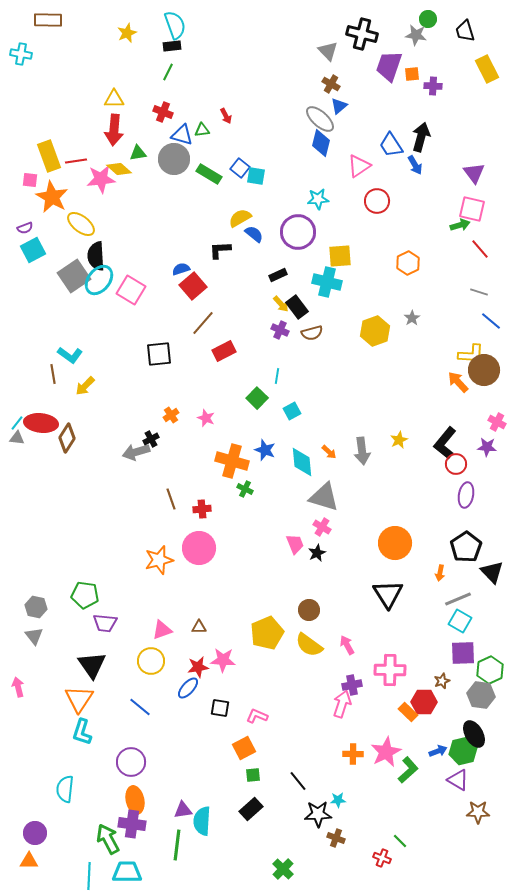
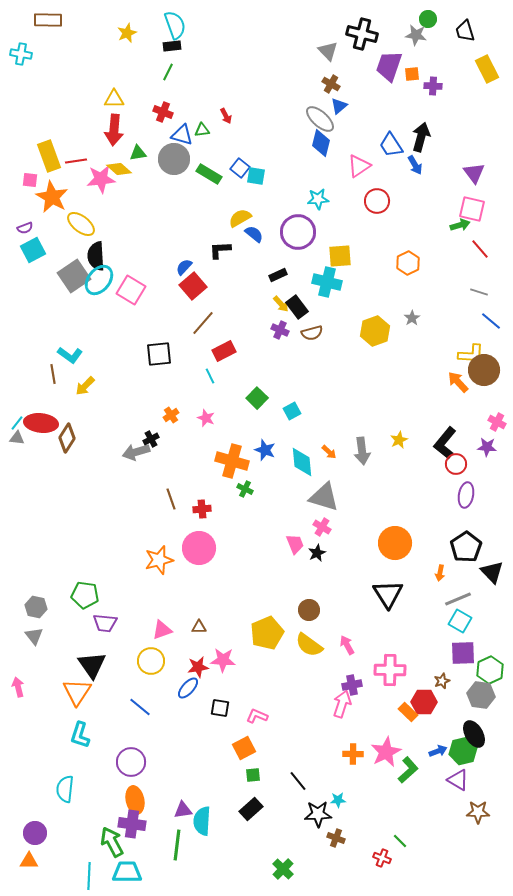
blue semicircle at (181, 269): moved 3 px right, 2 px up; rotated 30 degrees counterclockwise
cyan line at (277, 376): moved 67 px left; rotated 35 degrees counterclockwise
orange triangle at (79, 699): moved 2 px left, 7 px up
cyan L-shape at (82, 732): moved 2 px left, 3 px down
green arrow at (108, 839): moved 4 px right, 3 px down
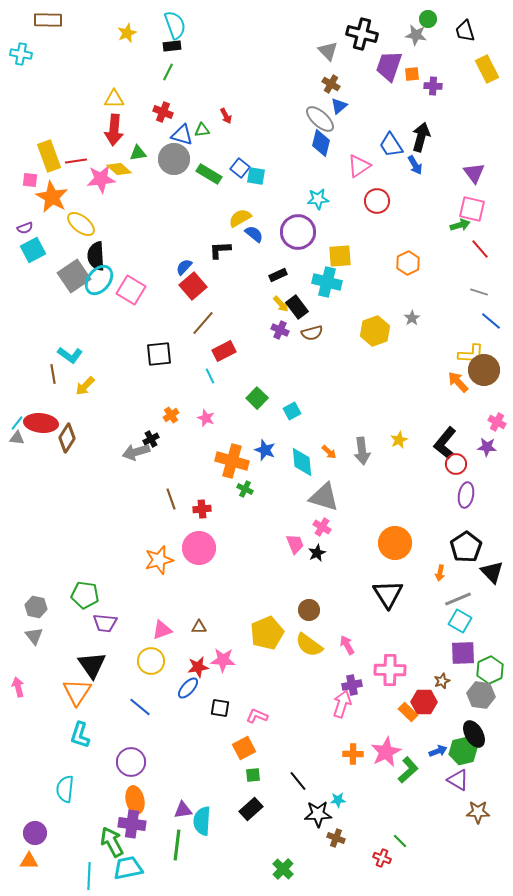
cyan trapezoid at (127, 872): moved 1 px right, 4 px up; rotated 12 degrees counterclockwise
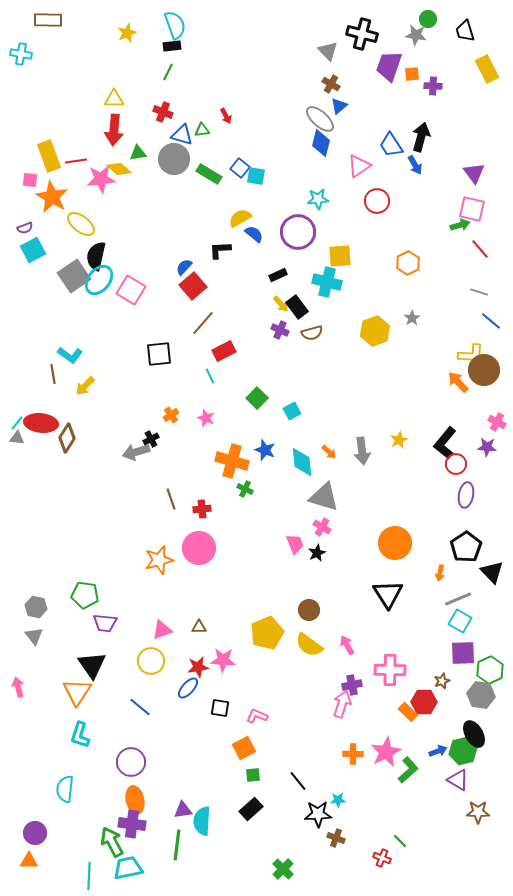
black semicircle at (96, 256): rotated 16 degrees clockwise
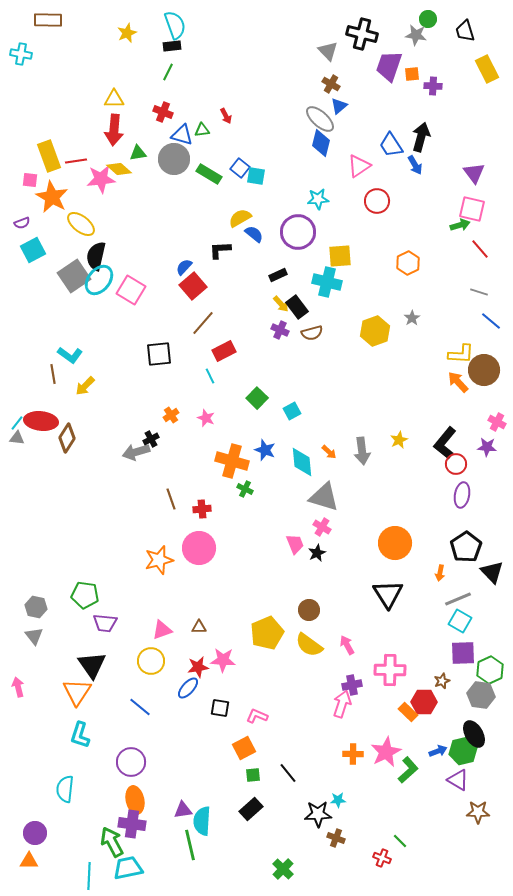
purple semicircle at (25, 228): moved 3 px left, 5 px up
yellow L-shape at (471, 354): moved 10 px left
red ellipse at (41, 423): moved 2 px up
purple ellipse at (466, 495): moved 4 px left
black line at (298, 781): moved 10 px left, 8 px up
green line at (177, 845): moved 13 px right; rotated 20 degrees counterclockwise
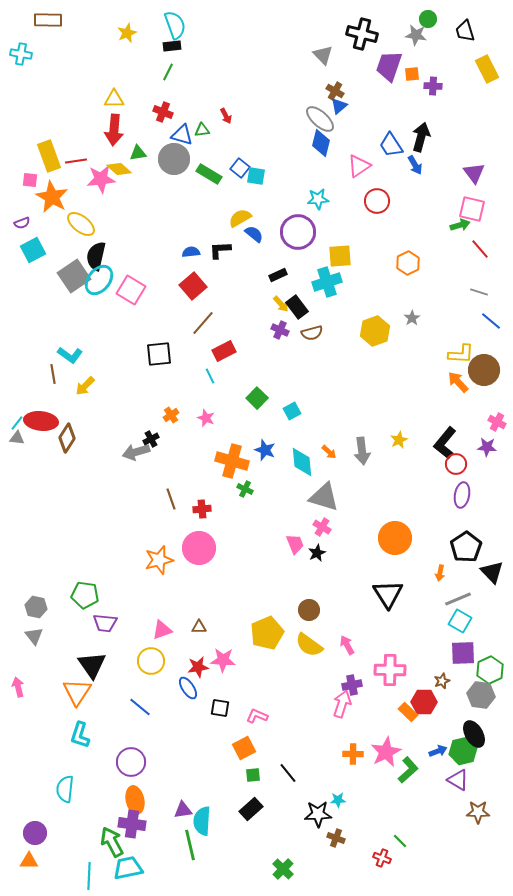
gray triangle at (328, 51): moved 5 px left, 4 px down
brown cross at (331, 84): moved 4 px right, 7 px down
blue semicircle at (184, 267): moved 7 px right, 15 px up; rotated 42 degrees clockwise
cyan cross at (327, 282): rotated 32 degrees counterclockwise
orange circle at (395, 543): moved 5 px up
blue ellipse at (188, 688): rotated 75 degrees counterclockwise
